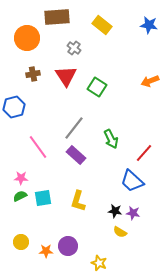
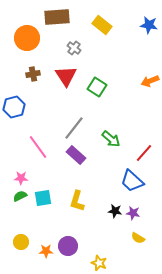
green arrow: rotated 24 degrees counterclockwise
yellow L-shape: moved 1 px left
yellow semicircle: moved 18 px right, 6 px down
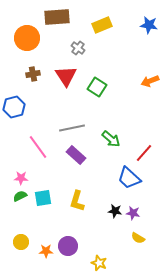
yellow rectangle: rotated 60 degrees counterclockwise
gray cross: moved 4 px right
gray line: moved 2 px left; rotated 40 degrees clockwise
blue trapezoid: moved 3 px left, 3 px up
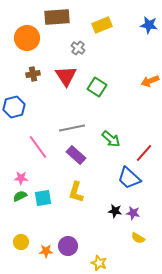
yellow L-shape: moved 1 px left, 9 px up
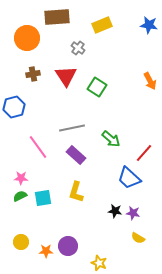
orange arrow: rotated 96 degrees counterclockwise
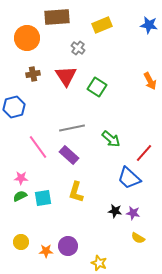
purple rectangle: moved 7 px left
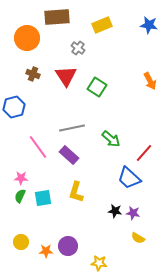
brown cross: rotated 32 degrees clockwise
green semicircle: rotated 40 degrees counterclockwise
yellow star: rotated 14 degrees counterclockwise
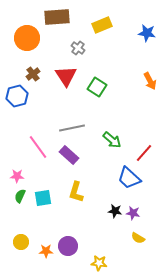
blue star: moved 2 px left, 8 px down
brown cross: rotated 32 degrees clockwise
blue hexagon: moved 3 px right, 11 px up
green arrow: moved 1 px right, 1 px down
pink star: moved 4 px left, 2 px up
